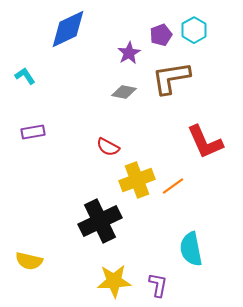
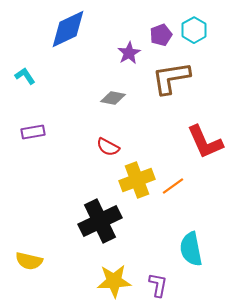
gray diamond: moved 11 px left, 6 px down
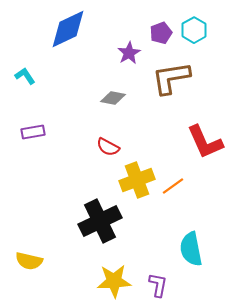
purple pentagon: moved 2 px up
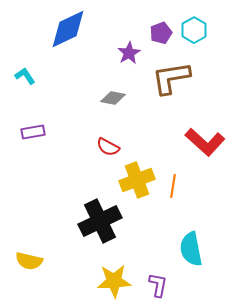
red L-shape: rotated 24 degrees counterclockwise
orange line: rotated 45 degrees counterclockwise
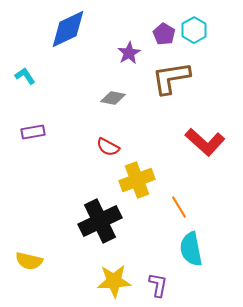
purple pentagon: moved 3 px right, 1 px down; rotated 20 degrees counterclockwise
orange line: moved 6 px right, 21 px down; rotated 40 degrees counterclockwise
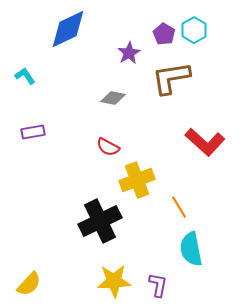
yellow semicircle: moved 23 px down; rotated 60 degrees counterclockwise
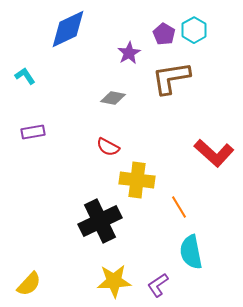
red L-shape: moved 9 px right, 11 px down
yellow cross: rotated 28 degrees clockwise
cyan semicircle: moved 3 px down
purple L-shape: rotated 135 degrees counterclockwise
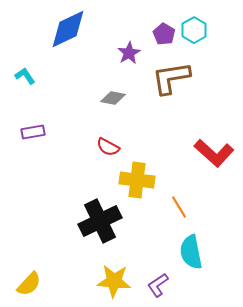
yellow star: rotated 8 degrees clockwise
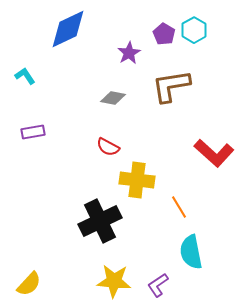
brown L-shape: moved 8 px down
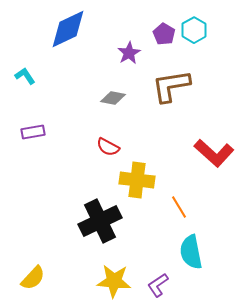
yellow semicircle: moved 4 px right, 6 px up
